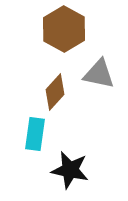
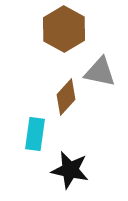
gray triangle: moved 1 px right, 2 px up
brown diamond: moved 11 px right, 5 px down
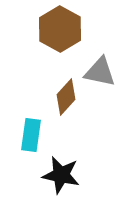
brown hexagon: moved 4 px left
cyan rectangle: moved 4 px left, 1 px down
black star: moved 9 px left, 5 px down
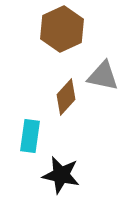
brown hexagon: moved 2 px right; rotated 6 degrees clockwise
gray triangle: moved 3 px right, 4 px down
cyan rectangle: moved 1 px left, 1 px down
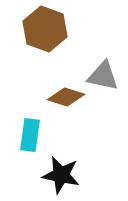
brown hexagon: moved 17 px left; rotated 15 degrees counterclockwise
brown diamond: rotated 66 degrees clockwise
cyan rectangle: moved 1 px up
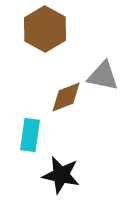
brown hexagon: rotated 9 degrees clockwise
brown diamond: rotated 39 degrees counterclockwise
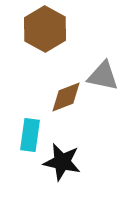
black star: moved 1 px right, 13 px up
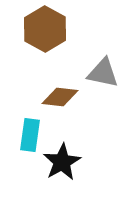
gray triangle: moved 3 px up
brown diamond: moved 6 px left; rotated 27 degrees clockwise
black star: rotated 30 degrees clockwise
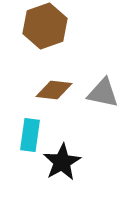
brown hexagon: moved 3 px up; rotated 12 degrees clockwise
gray triangle: moved 20 px down
brown diamond: moved 6 px left, 7 px up
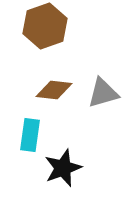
gray triangle: rotated 28 degrees counterclockwise
black star: moved 1 px right, 6 px down; rotated 9 degrees clockwise
